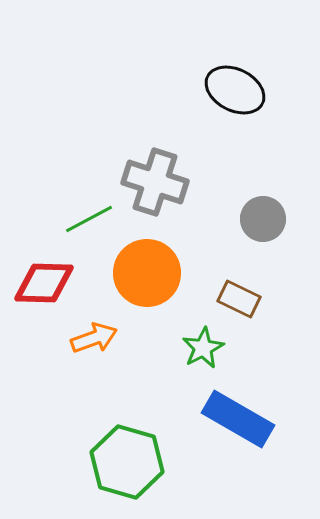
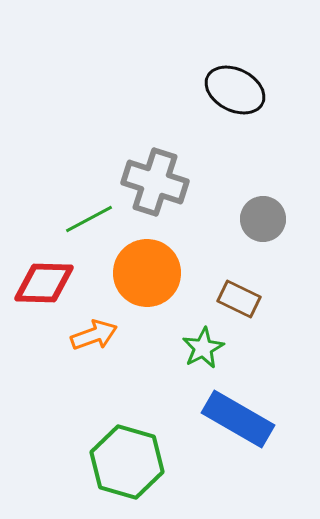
orange arrow: moved 3 px up
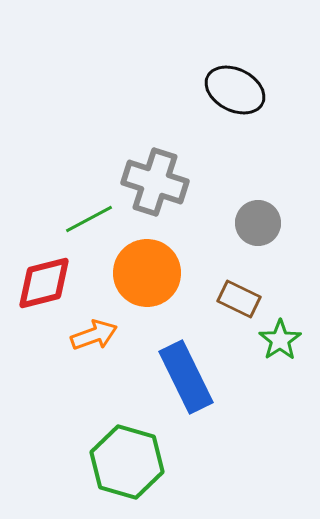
gray circle: moved 5 px left, 4 px down
red diamond: rotated 16 degrees counterclockwise
green star: moved 77 px right, 8 px up; rotated 6 degrees counterclockwise
blue rectangle: moved 52 px left, 42 px up; rotated 34 degrees clockwise
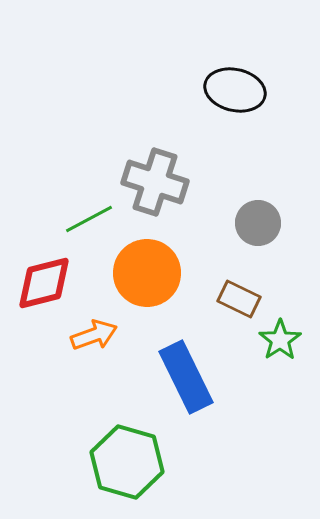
black ellipse: rotated 14 degrees counterclockwise
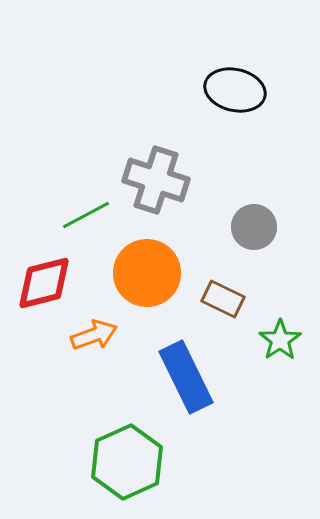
gray cross: moved 1 px right, 2 px up
green line: moved 3 px left, 4 px up
gray circle: moved 4 px left, 4 px down
brown rectangle: moved 16 px left
green hexagon: rotated 20 degrees clockwise
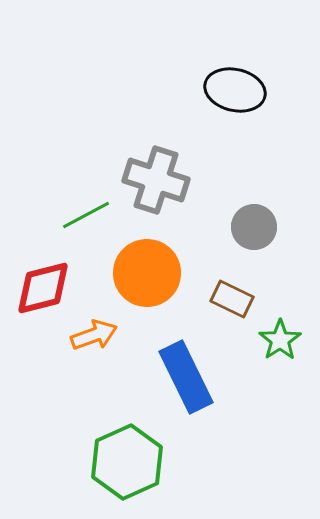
red diamond: moved 1 px left, 5 px down
brown rectangle: moved 9 px right
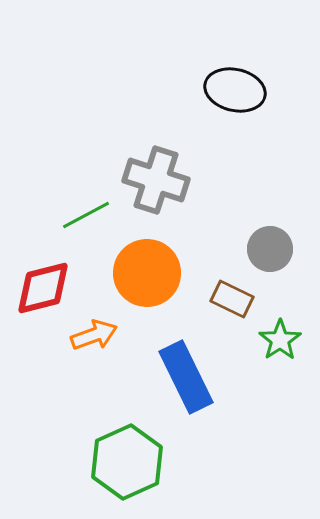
gray circle: moved 16 px right, 22 px down
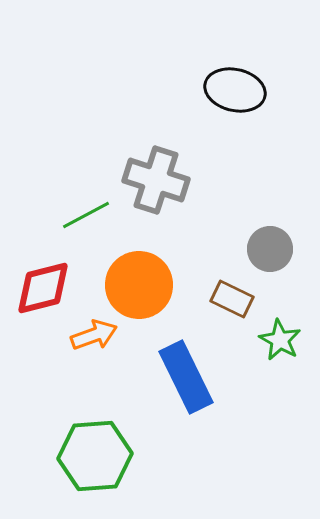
orange circle: moved 8 px left, 12 px down
green star: rotated 9 degrees counterclockwise
green hexagon: moved 32 px left, 6 px up; rotated 20 degrees clockwise
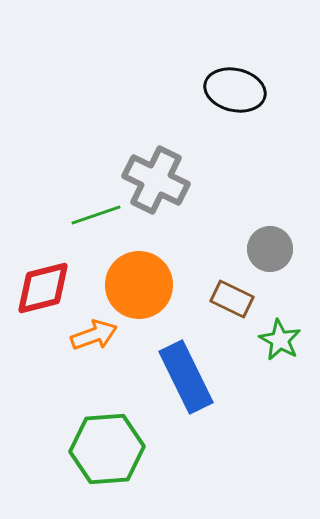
gray cross: rotated 8 degrees clockwise
green line: moved 10 px right; rotated 9 degrees clockwise
green hexagon: moved 12 px right, 7 px up
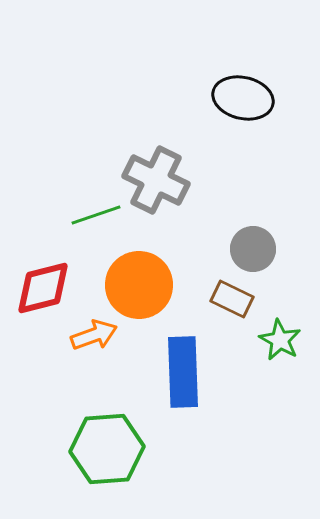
black ellipse: moved 8 px right, 8 px down
gray circle: moved 17 px left
blue rectangle: moved 3 px left, 5 px up; rotated 24 degrees clockwise
